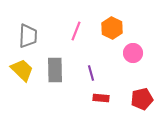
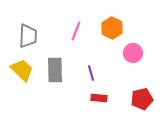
red rectangle: moved 2 px left
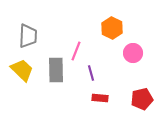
pink line: moved 20 px down
gray rectangle: moved 1 px right
red rectangle: moved 1 px right
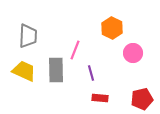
pink line: moved 1 px left, 1 px up
yellow trapezoid: moved 2 px right, 1 px down; rotated 20 degrees counterclockwise
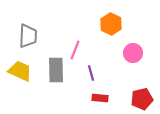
orange hexagon: moved 1 px left, 4 px up
yellow trapezoid: moved 4 px left
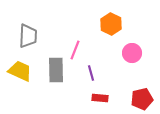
pink circle: moved 1 px left
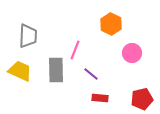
purple line: moved 1 px down; rotated 35 degrees counterclockwise
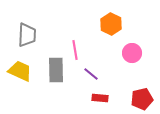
gray trapezoid: moved 1 px left, 1 px up
pink line: rotated 30 degrees counterclockwise
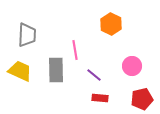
pink circle: moved 13 px down
purple line: moved 3 px right, 1 px down
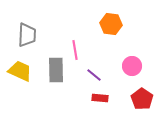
orange hexagon: rotated 20 degrees counterclockwise
red pentagon: rotated 25 degrees counterclockwise
